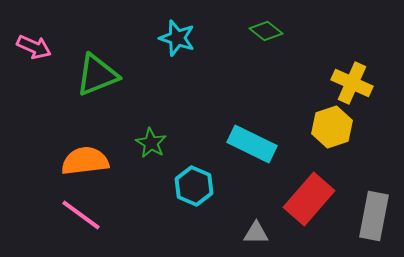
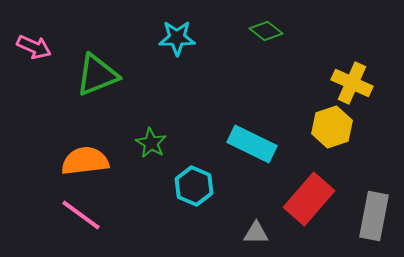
cyan star: rotated 18 degrees counterclockwise
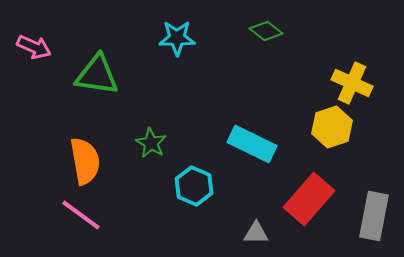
green triangle: rotated 30 degrees clockwise
orange semicircle: rotated 87 degrees clockwise
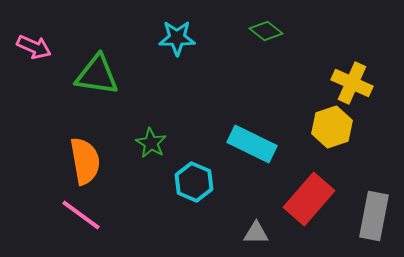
cyan hexagon: moved 4 px up
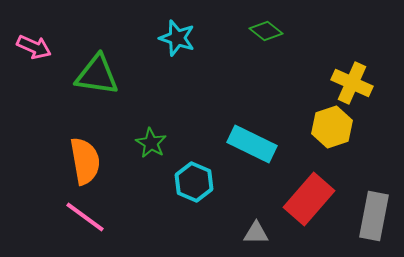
cyan star: rotated 18 degrees clockwise
pink line: moved 4 px right, 2 px down
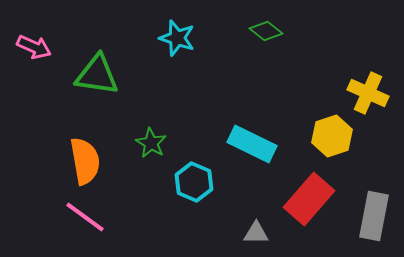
yellow cross: moved 16 px right, 10 px down
yellow hexagon: moved 9 px down
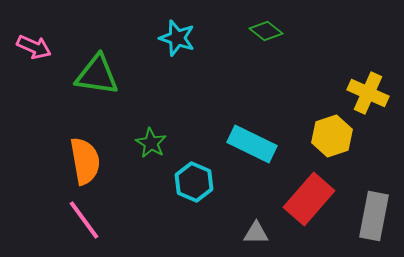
pink line: moved 1 px left, 3 px down; rotated 18 degrees clockwise
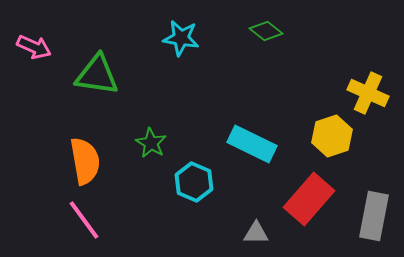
cyan star: moved 4 px right; rotated 9 degrees counterclockwise
